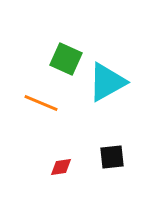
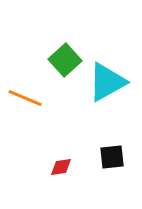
green square: moved 1 px left, 1 px down; rotated 24 degrees clockwise
orange line: moved 16 px left, 5 px up
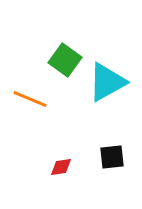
green square: rotated 12 degrees counterclockwise
orange line: moved 5 px right, 1 px down
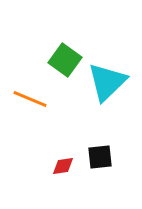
cyan triangle: rotated 15 degrees counterclockwise
black square: moved 12 px left
red diamond: moved 2 px right, 1 px up
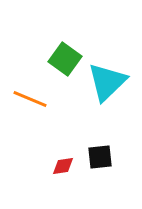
green square: moved 1 px up
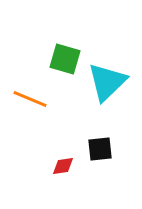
green square: rotated 20 degrees counterclockwise
black square: moved 8 px up
